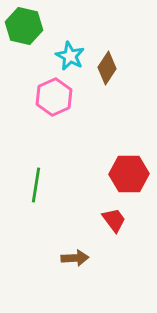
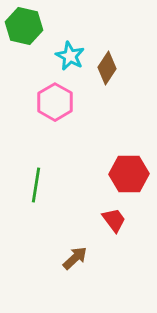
pink hexagon: moved 1 px right, 5 px down; rotated 6 degrees counterclockwise
brown arrow: rotated 40 degrees counterclockwise
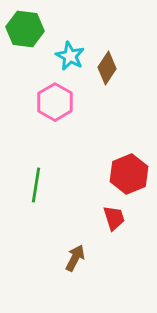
green hexagon: moved 1 px right, 3 px down; rotated 6 degrees counterclockwise
red hexagon: rotated 21 degrees counterclockwise
red trapezoid: moved 2 px up; rotated 20 degrees clockwise
brown arrow: rotated 20 degrees counterclockwise
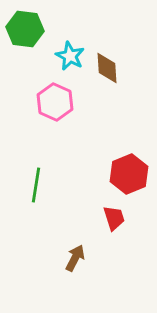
brown diamond: rotated 36 degrees counterclockwise
pink hexagon: rotated 6 degrees counterclockwise
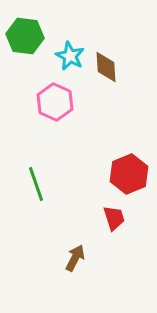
green hexagon: moved 7 px down
brown diamond: moved 1 px left, 1 px up
green line: moved 1 px up; rotated 28 degrees counterclockwise
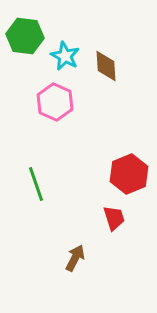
cyan star: moved 5 px left
brown diamond: moved 1 px up
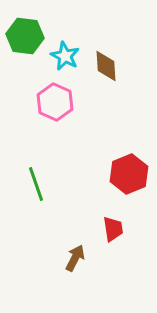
red trapezoid: moved 1 px left, 11 px down; rotated 8 degrees clockwise
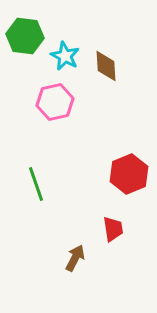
pink hexagon: rotated 24 degrees clockwise
